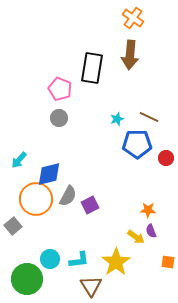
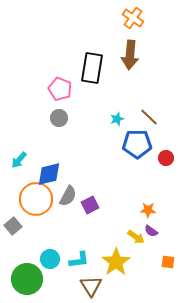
brown line: rotated 18 degrees clockwise
purple semicircle: rotated 32 degrees counterclockwise
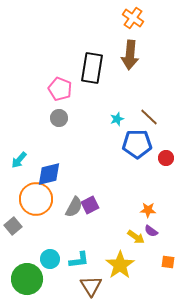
gray semicircle: moved 6 px right, 11 px down
yellow star: moved 4 px right, 3 px down
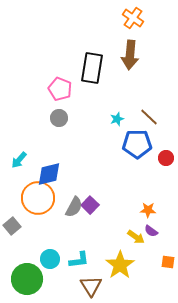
orange circle: moved 2 px right, 1 px up
purple square: rotated 18 degrees counterclockwise
gray square: moved 1 px left
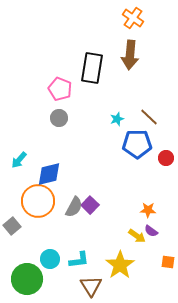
orange circle: moved 3 px down
yellow arrow: moved 1 px right, 1 px up
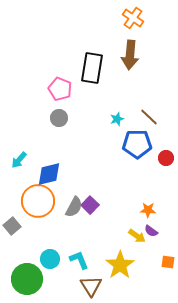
cyan L-shape: rotated 105 degrees counterclockwise
